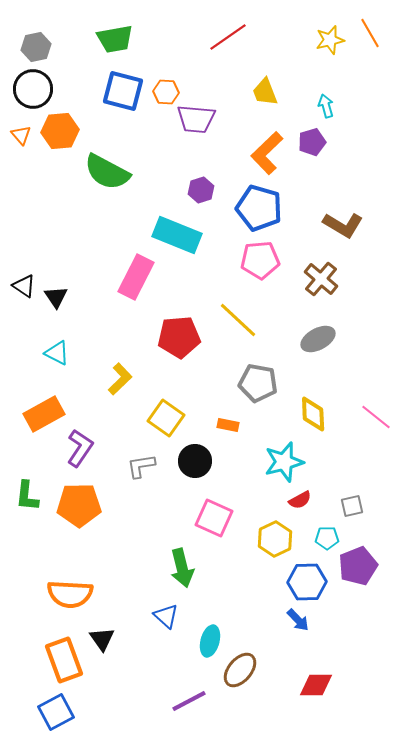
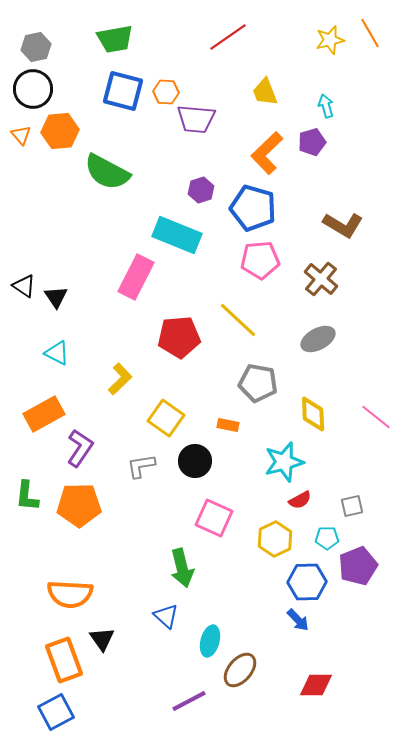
blue pentagon at (259, 208): moved 6 px left
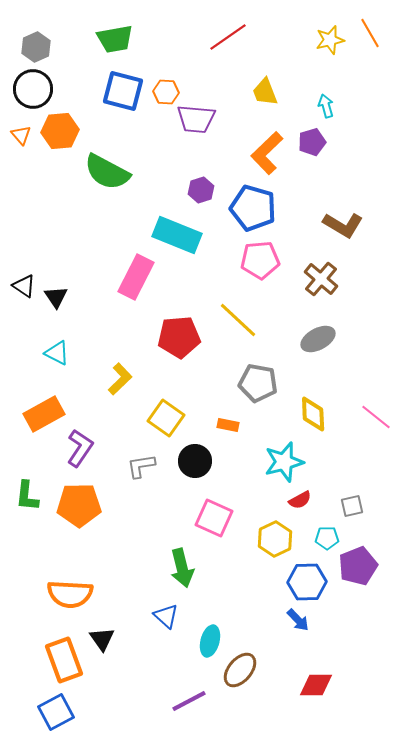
gray hexagon at (36, 47): rotated 12 degrees counterclockwise
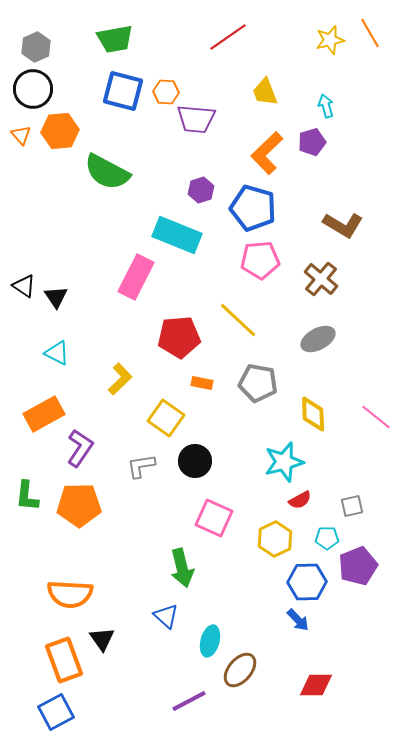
orange rectangle at (228, 425): moved 26 px left, 42 px up
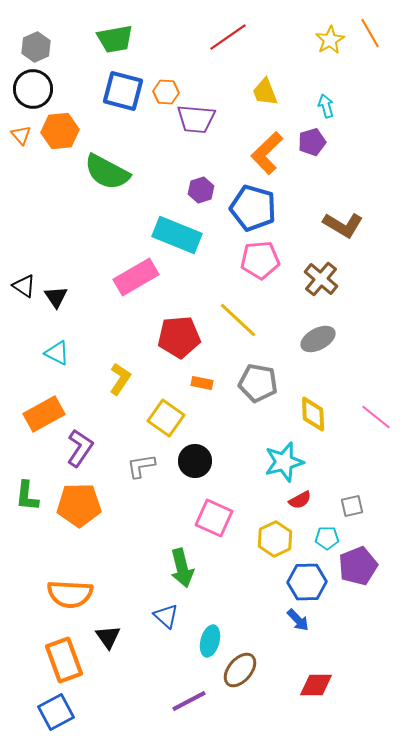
yellow star at (330, 40): rotated 16 degrees counterclockwise
pink rectangle at (136, 277): rotated 33 degrees clockwise
yellow L-shape at (120, 379): rotated 12 degrees counterclockwise
black triangle at (102, 639): moved 6 px right, 2 px up
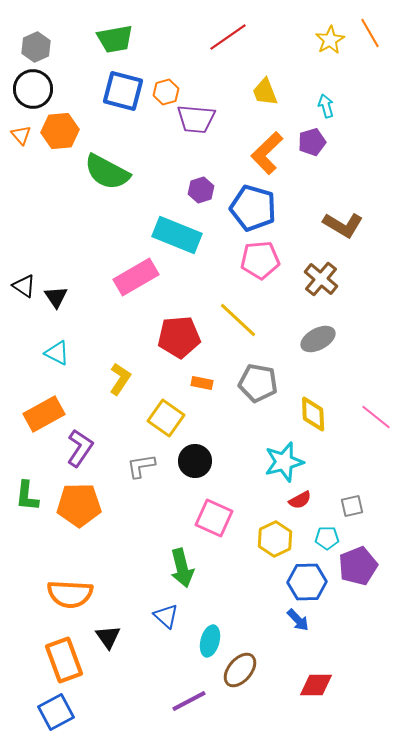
orange hexagon at (166, 92): rotated 20 degrees counterclockwise
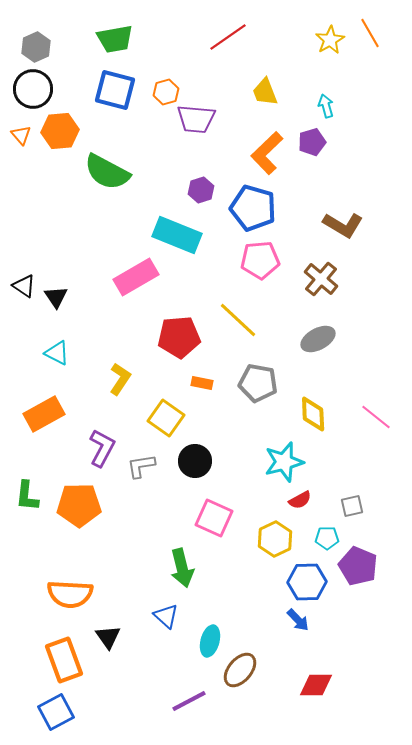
blue square at (123, 91): moved 8 px left, 1 px up
purple L-shape at (80, 448): moved 22 px right; rotated 6 degrees counterclockwise
purple pentagon at (358, 566): rotated 27 degrees counterclockwise
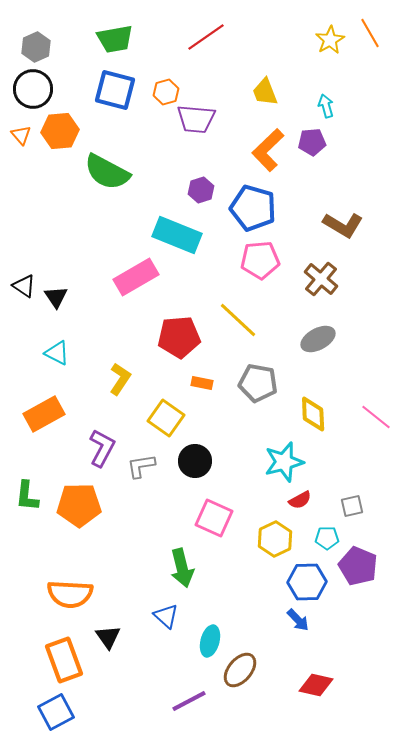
red line at (228, 37): moved 22 px left
purple pentagon at (312, 142): rotated 12 degrees clockwise
orange L-shape at (267, 153): moved 1 px right, 3 px up
red diamond at (316, 685): rotated 12 degrees clockwise
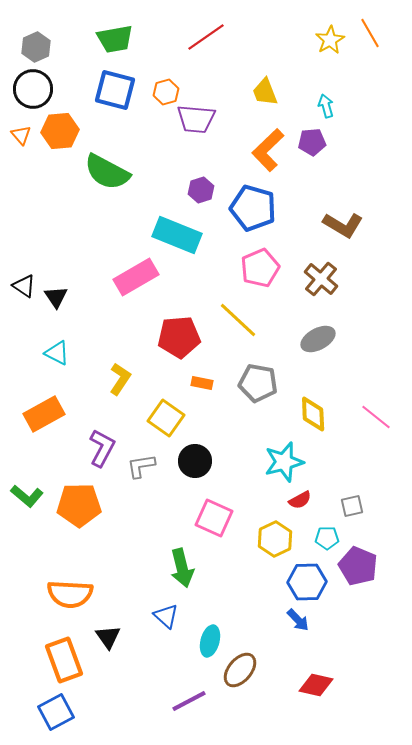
pink pentagon at (260, 260): moved 8 px down; rotated 18 degrees counterclockwise
green L-shape at (27, 496): rotated 56 degrees counterclockwise
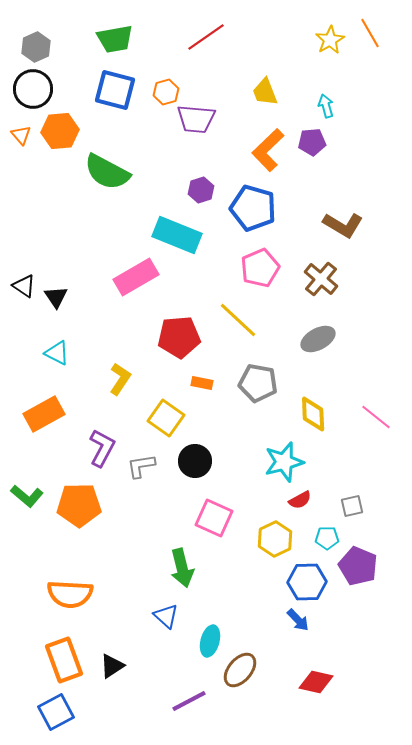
black triangle at (108, 637): moved 4 px right, 29 px down; rotated 32 degrees clockwise
red diamond at (316, 685): moved 3 px up
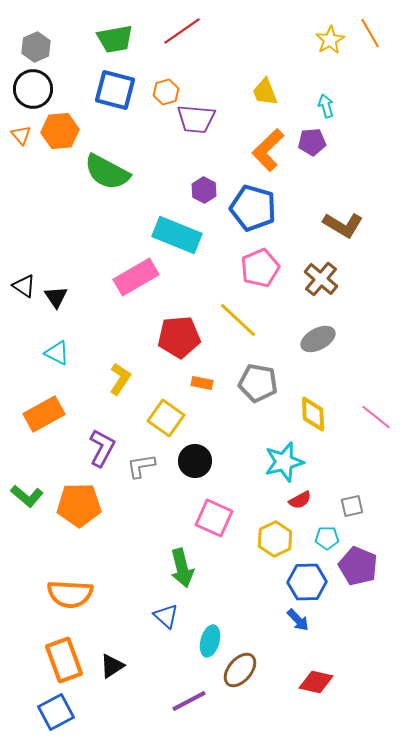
red line at (206, 37): moved 24 px left, 6 px up
purple hexagon at (201, 190): moved 3 px right; rotated 15 degrees counterclockwise
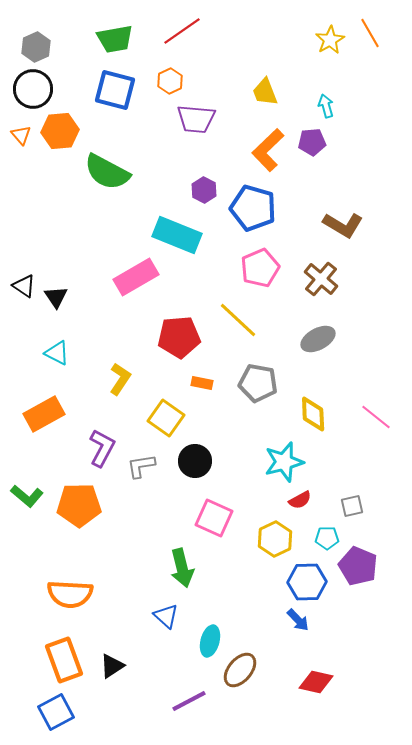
orange hexagon at (166, 92): moved 4 px right, 11 px up; rotated 10 degrees counterclockwise
